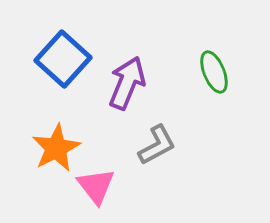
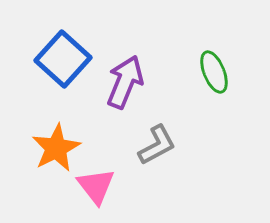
purple arrow: moved 2 px left, 1 px up
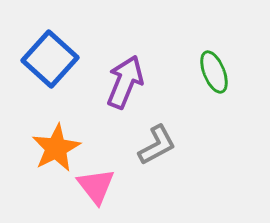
blue square: moved 13 px left
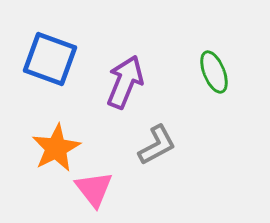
blue square: rotated 22 degrees counterclockwise
pink triangle: moved 2 px left, 3 px down
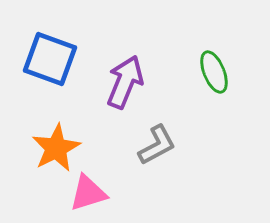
pink triangle: moved 6 px left, 4 px down; rotated 51 degrees clockwise
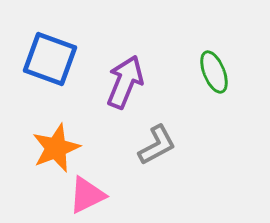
orange star: rotated 6 degrees clockwise
pink triangle: moved 1 px left, 2 px down; rotated 9 degrees counterclockwise
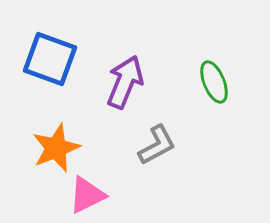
green ellipse: moved 10 px down
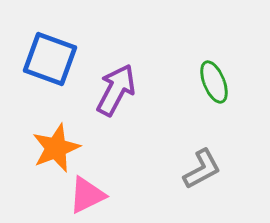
purple arrow: moved 9 px left, 8 px down; rotated 6 degrees clockwise
gray L-shape: moved 45 px right, 24 px down
